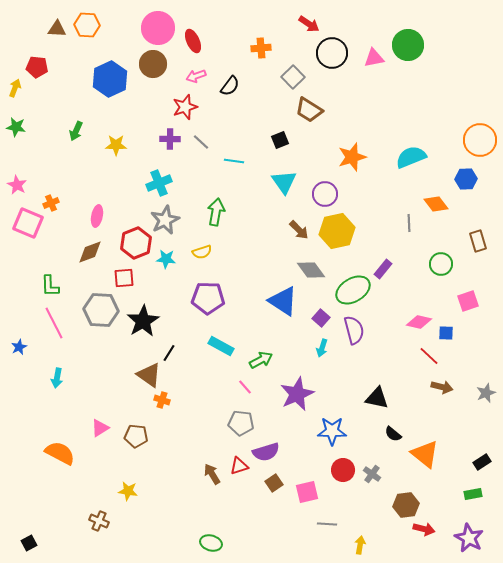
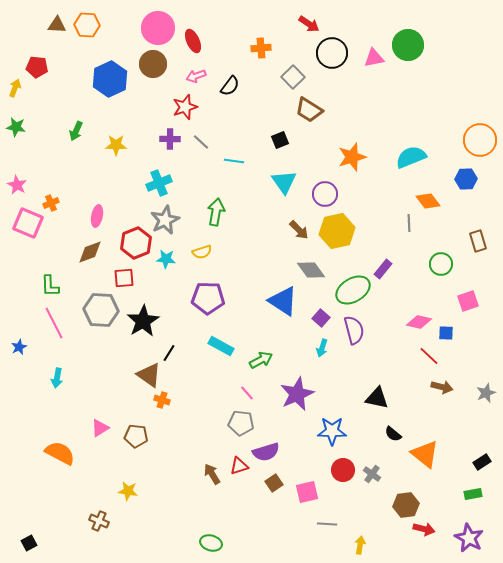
brown triangle at (57, 29): moved 4 px up
orange diamond at (436, 204): moved 8 px left, 3 px up
pink line at (245, 387): moved 2 px right, 6 px down
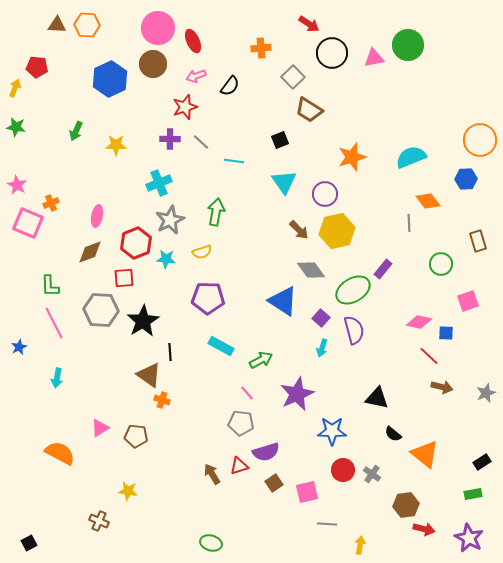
gray star at (165, 220): moved 5 px right
black line at (169, 353): moved 1 px right, 1 px up; rotated 36 degrees counterclockwise
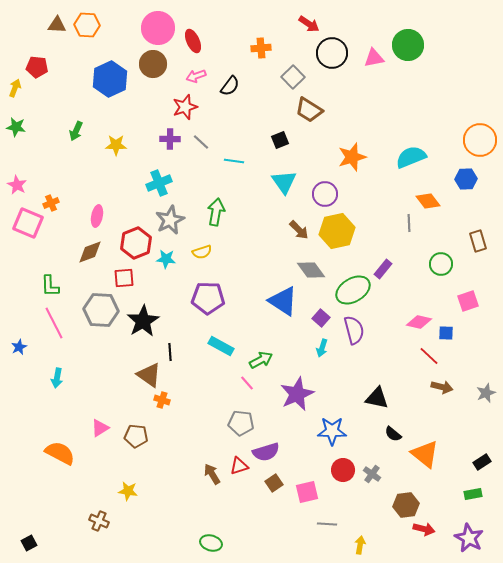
pink line at (247, 393): moved 10 px up
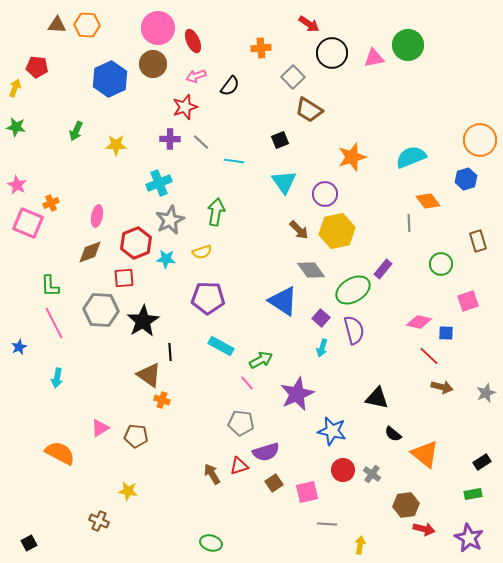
blue hexagon at (466, 179): rotated 15 degrees counterclockwise
blue star at (332, 431): rotated 12 degrees clockwise
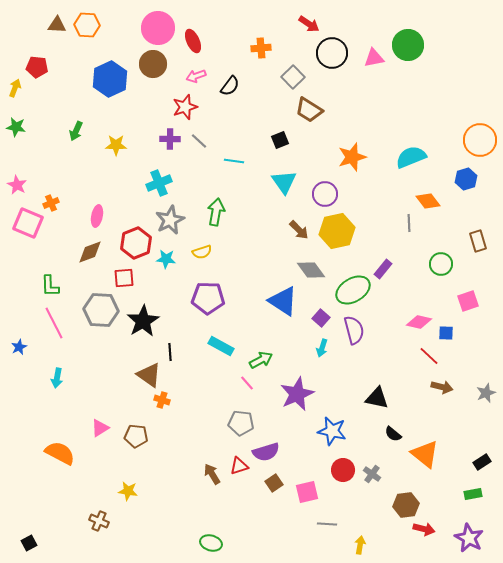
gray line at (201, 142): moved 2 px left, 1 px up
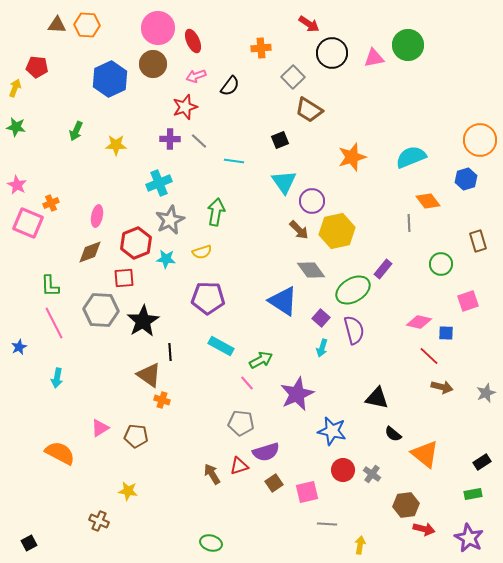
purple circle at (325, 194): moved 13 px left, 7 px down
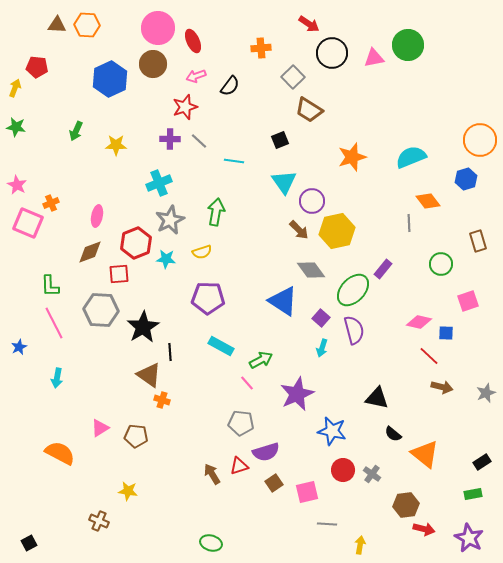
red square at (124, 278): moved 5 px left, 4 px up
green ellipse at (353, 290): rotated 16 degrees counterclockwise
black star at (143, 321): moved 6 px down
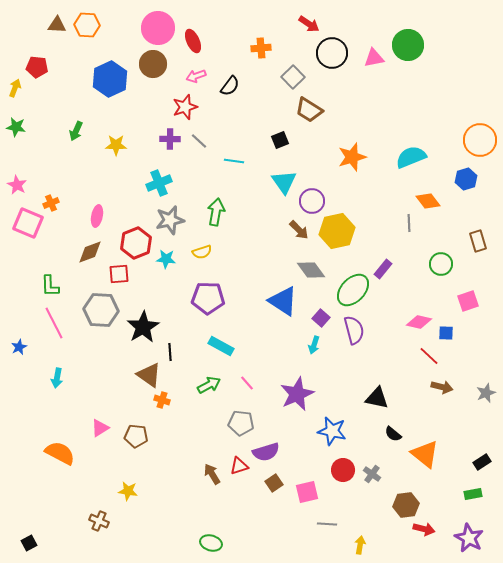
gray star at (170, 220): rotated 12 degrees clockwise
cyan arrow at (322, 348): moved 8 px left, 3 px up
green arrow at (261, 360): moved 52 px left, 25 px down
